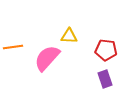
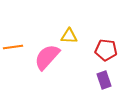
pink semicircle: moved 1 px up
purple rectangle: moved 1 px left, 1 px down
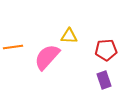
red pentagon: rotated 10 degrees counterclockwise
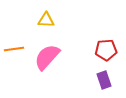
yellow triangle: moved 23 px left, 16 px up
orange line: moved 1 px right, 2 px down
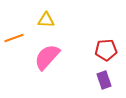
orange line: moved 11 px up; rotated 12 degrees counterclockwise
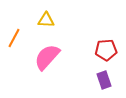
orange line: rotated 42 degrees counterclockwise
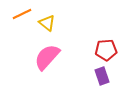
yellow triangle: moved 1 px right, 3 px down; rotated 36 degrees clockwise
orange line: moved 8 px right, 24 px up; rotated 36 degrees clockwise
purple rectangle: moved 2 px left, 4 px up
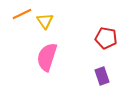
yellow triangle: moved 2 px left, 2 px up; rotated 18 degrees clockwise
red pentagon: moved 12 px up; rotated 15 degrees clockwise
pink semicircle: rotated 24 degrees counterclockwise
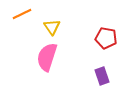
yellow triangle: moved 7 px right, 6 px down
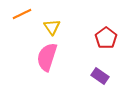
red pentagon: rotated 25 degrees clockwise
purple rectangle: moved 2 px left; rotated 36 degrees counterclockwise
